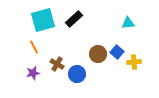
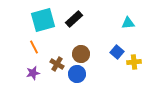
brown circle: moved 17 px left
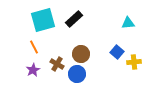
purple star: moved 3 px up; rotated 16 degrees counterclockwise
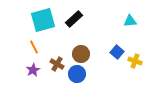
cyan triangle: moved 2 px right, 2 px up
yellow cross: moved 1 px right, 1 px up; rotated 24 degrees clockwise
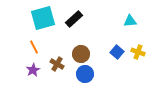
cyan square: moved 2 px up
yellow cross: moved 3 px right, 9 px up
blue circle: moved 8 px right
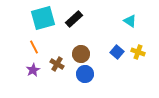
cyan triangle: rotated 40 degrees clockwise
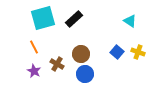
purple star: moved 1 px right, 1 px down; rotated 16 degrees counterclockwise
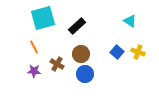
black rectangle: moved 3 px right, 7 px down
purple star: rotated 24 degrees counterclockwise
